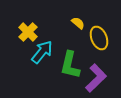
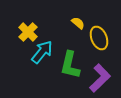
purple L-shape: moved 4 px right
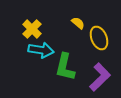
yellow cross: moved 4 px right, 3 px up
cyan arrow: moved 1 px left, 2 px up; rotated 60 degrees clockwise
green L-shape: moved 5 px left, 2 px down
purple L-shape: moved 1 px up
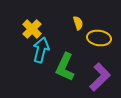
yellow semicircle: rotated 32 degrees clockwise
yellow ellipse: rotated 60 degrees counterclockwise
cyan arrow: rotated 85 degrees counterclockwise
green L-shape: rotated 12 degrees clockwise
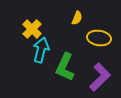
yellow semicircle: moved 1 px left, 5 px up; rotated 40 degrees clockwise
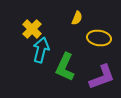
purple L-shape: moved 2 px right; rotated 24 degrees clockwise
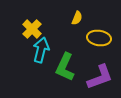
purple L-shape: moved 2 px left
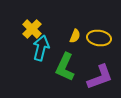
yellow semicircle: moved 2 px left, 18 px down
cyan arrow: moved 2 px up
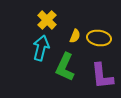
yellow cross: moved 15 px right, 9 px up
purple L-shape: moved 2 px right, 1 px up; rotated 104 degrees clockwise
